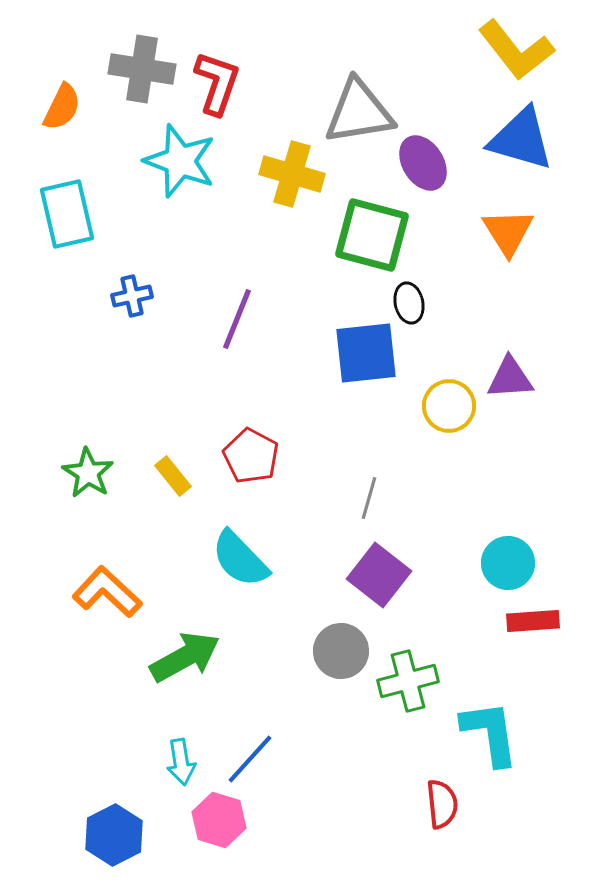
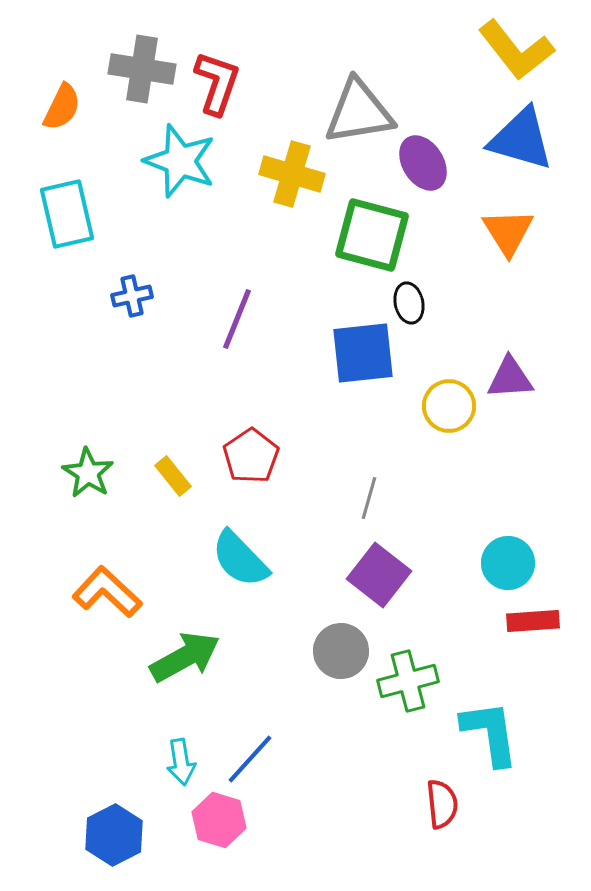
blue square: moved 3 px left
red pentagon: rotated 10 degrees clockwise
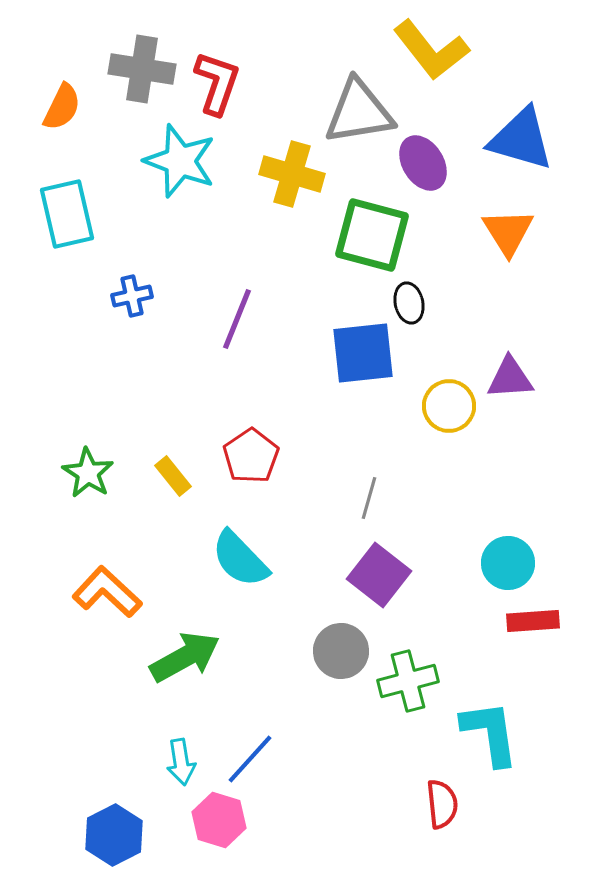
yellow L-shape: moved 85 px left
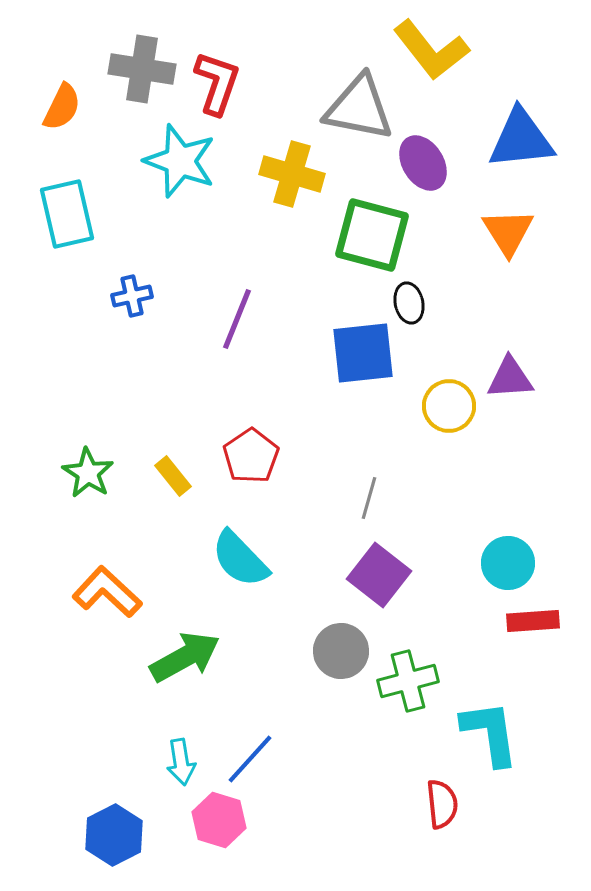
gray triangle: moved 4 px up; rotated 20 degrees clockwise
blue triangle: rotated 22 degrees counterclockwise
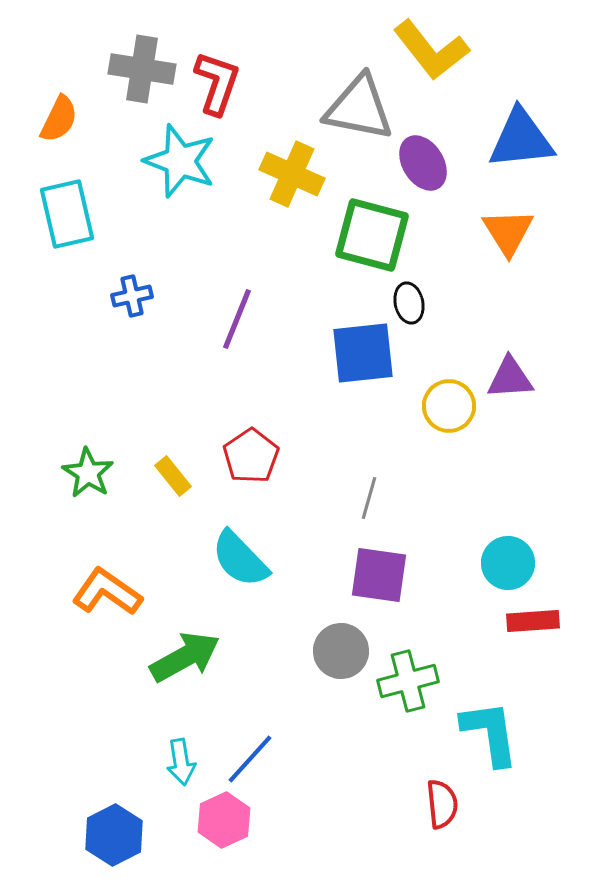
orange semicircle: moved 3 px left, 12 px down
yellow cross: rotated 8 degrees clockwise
purple square: rotated 30 degrees counterclockwise
orange L-shape: rotated 8 degrees counterclockwise
pink hexagon: moved 5 px right; rotated 18 degrees clockwise
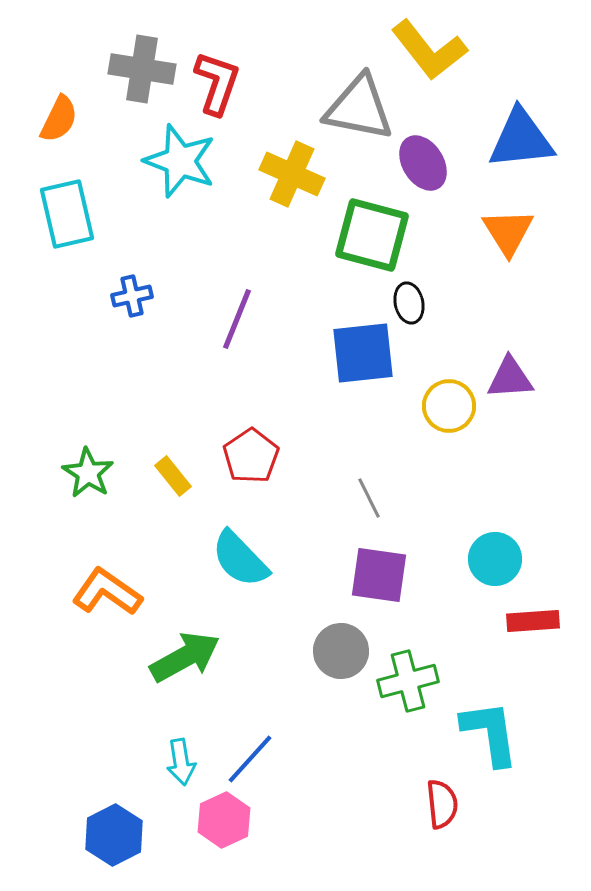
yellow L-shape: moved 2 px left
gray line: rotated 42 degrees counterclockwise
cyan circle: moved 13 px left, 4 px up
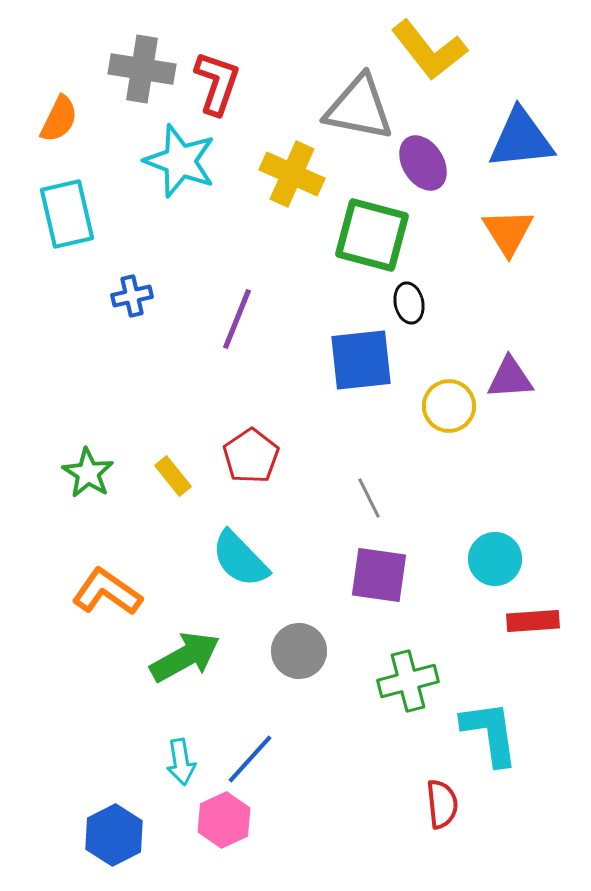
blue square: moved 2 px left, 7 px down
gray circle: moved 42 px left
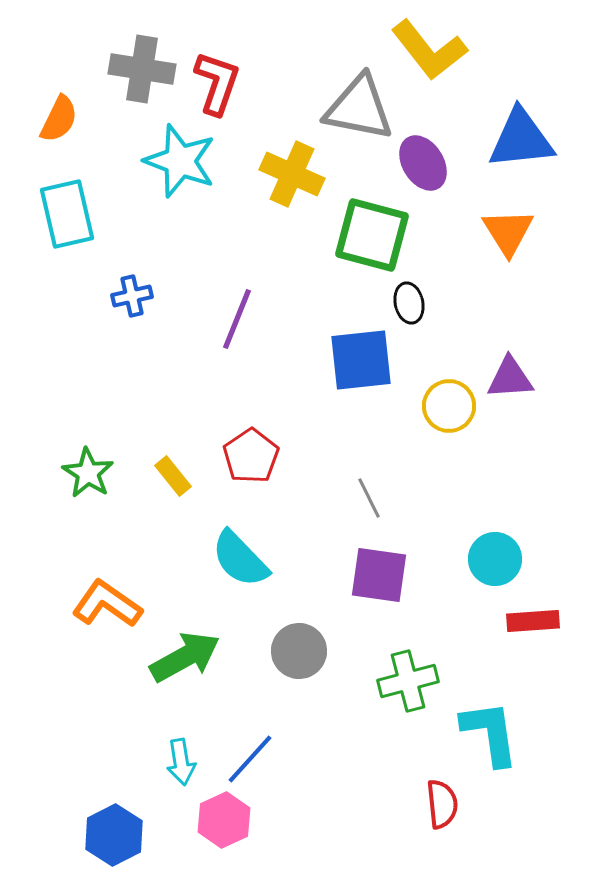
orange L-shape: moved 12 px down
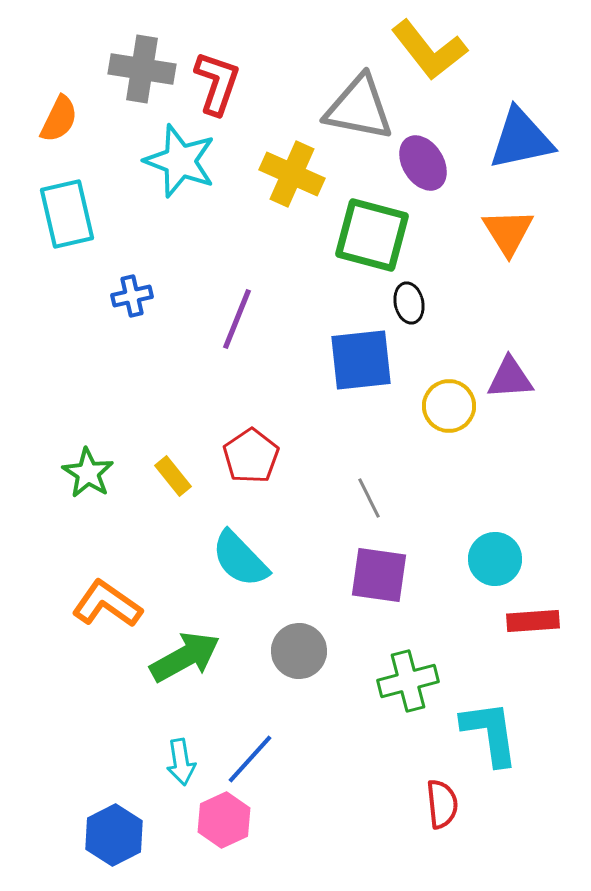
blue triangle: rotated 6 degrees counterclockwise
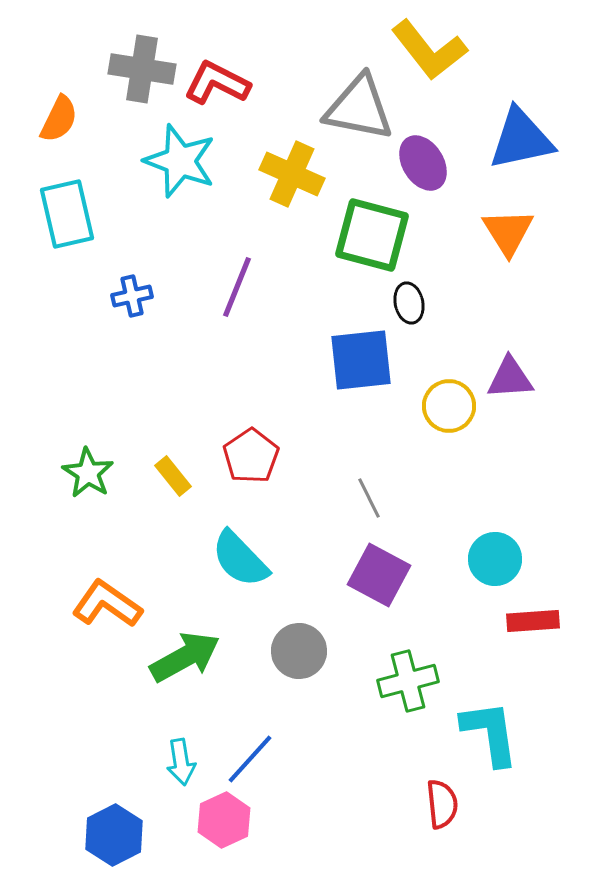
red L-shape: rotated 82 degrees counterclockwise
purple line: moved 32 px up
purple square: rotated 20 degrees clockwise
